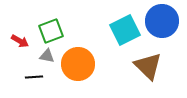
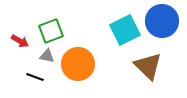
black line: moved 1 px right; rotated 24 degrees clockwise
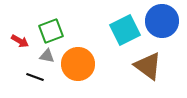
brown triangle: rotated 8 degrees counterclockwise
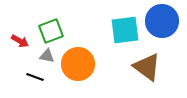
cyan square: rotated 20 degrees clockwise
brown triangle: moved 1 px left, 1 px down
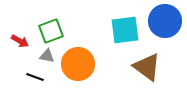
blue circle: moved 3 px right
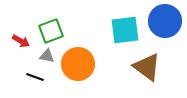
red arrow: moved 1 px right
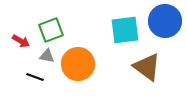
green square: moved 1 px up
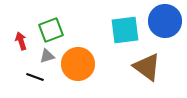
red arrow: rotated 138 degrees counterclockwise
gray triangle: rotated 28 degrees counterclockwise
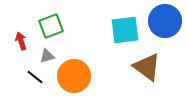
green square: moved 4 px up
orange circle: moved 4 px left, 12 px down
black line: rotated 18 degrees clockwise
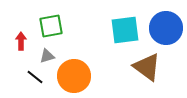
blue circle: moved 1 px right, 7 px down
green square: rotated 10 degrees clockwise
red arrow: rotated 18 degrees clockwise
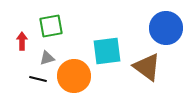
cyan square: moved 18 px left, 21 px down
red arrow: moved 1 px right
gray triangle: moved 2 px down
black line: moved 3 px right, 2 px down; rotated 24 degrees counterclockwise
